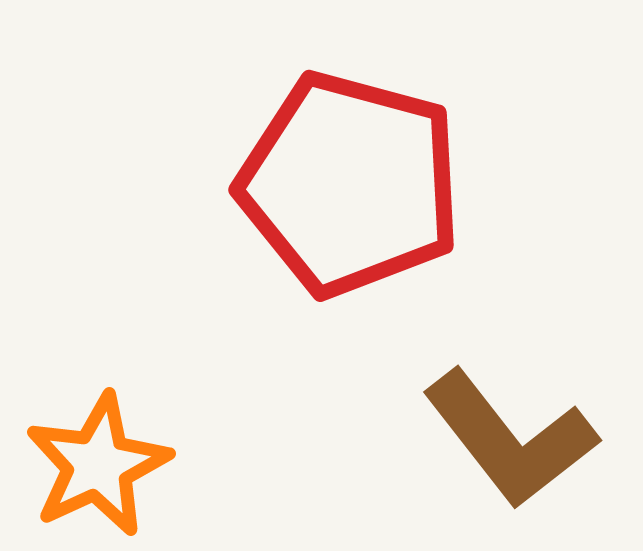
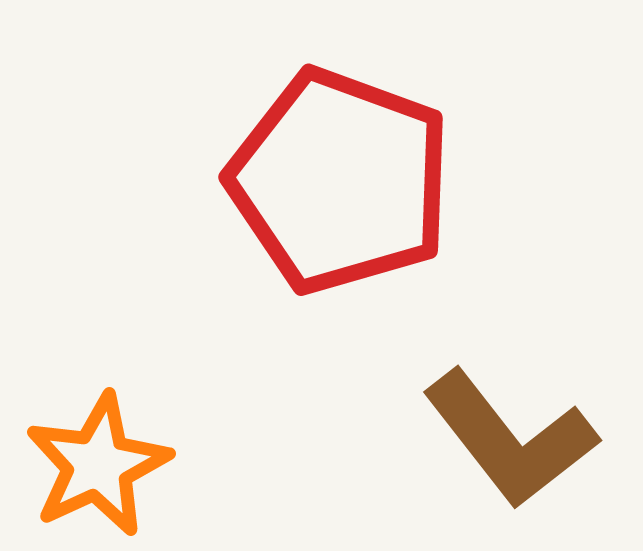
red pentagon: moved 10 px left, 3 px up; rotated 5 degrees clockwise
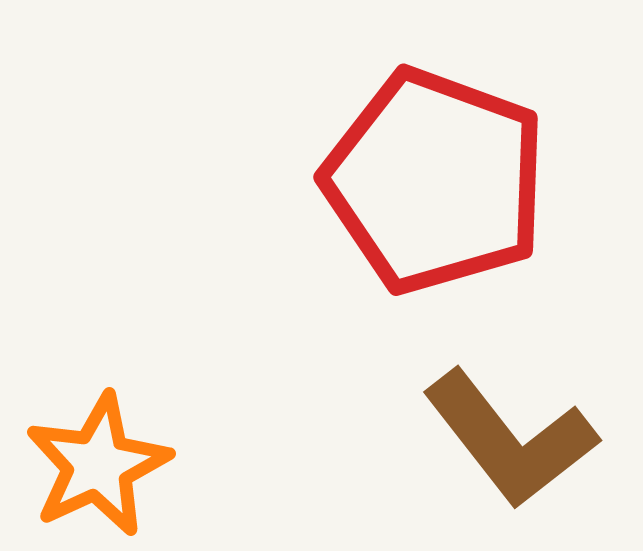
red pentagon: moved 95 px right
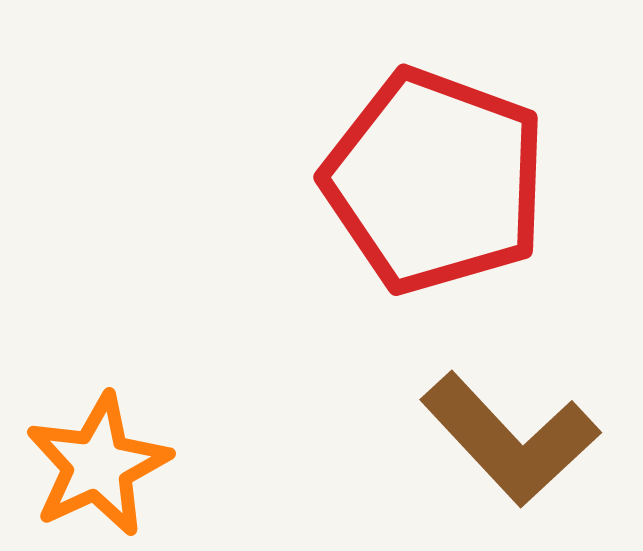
brown L-shape: rotated 5 degrees counterclockwise
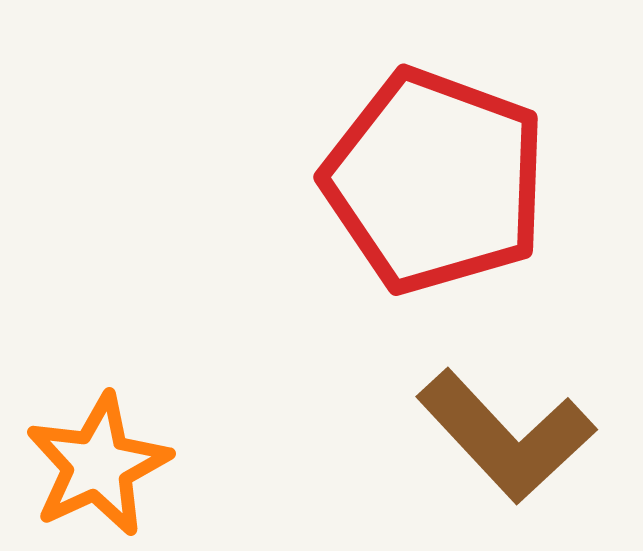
brown L-shape: moved 4 px left, 3 px up
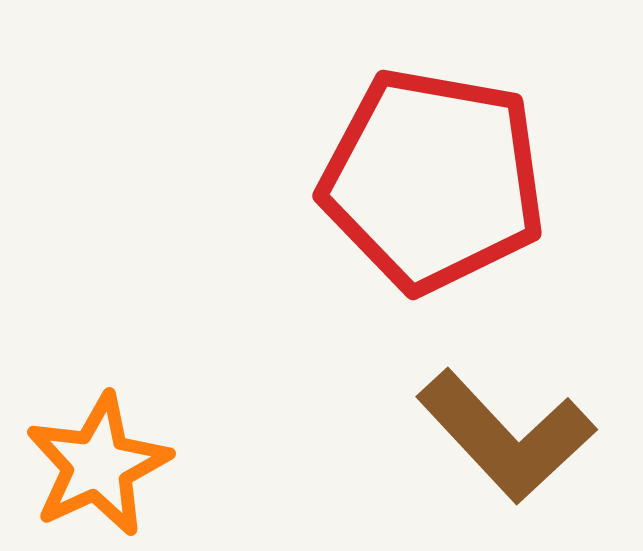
red pentagon: moved 2 px left, 1 px up; rotated 10 degrees counterclockwise
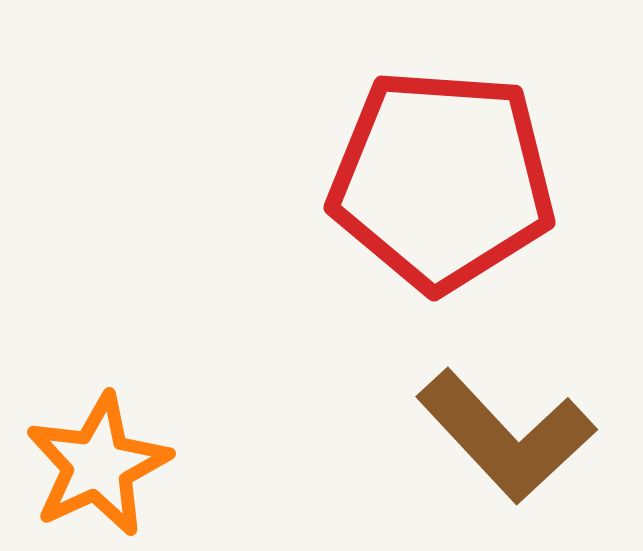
red pentagon: moved 9 px right; rotated 6 degrees counterclockwise
